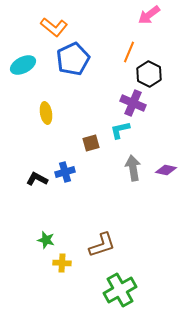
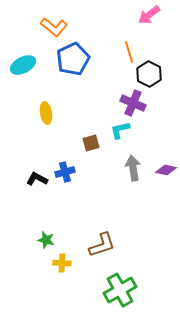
orange line: rotated 40 degrees counterclockwise
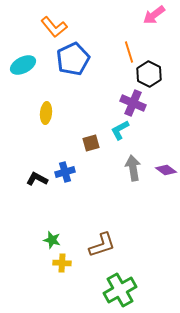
pink arrow: moved 5 px right
orange L-shape: rotated 12 degrees clockwise
yellow ellipse: rotated 15 degrees clockwise
cyan L-shape: rotated 15 degrees counterclockwise
purple diamond: rotated 25 degrees clockwise
green star: moved 6 px right
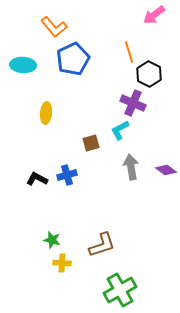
cyan ellipse: rotated 30 degrees clockwise
gray arrow: moved 2 px left, 1 px up
blue cross: moved 2 px right, 3 px down
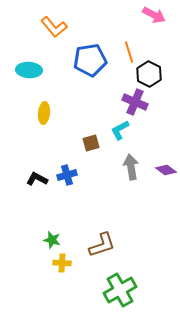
pink arrow: rotated 115 degrees counterclockwise
blue pentagon: moved 17 px right, 1 px down; rotated 16 degrees clockwise
cyan ellipse: moved 6 px right, 5 px down
purple cross: moved 2 px right, 1 px up
yellow ellipse: moved 2 px left
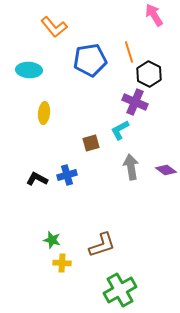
pink arrow: rotated 150 degrees counterclockwise
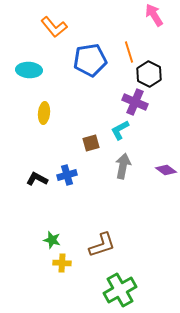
gray arrow: moved 8 px left, 1 px up; rotated 20 degrees clockwise
